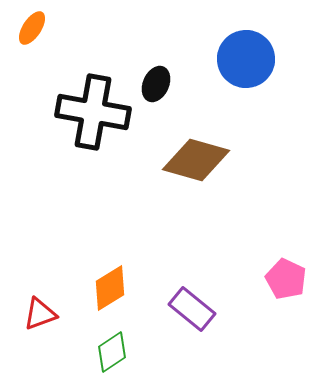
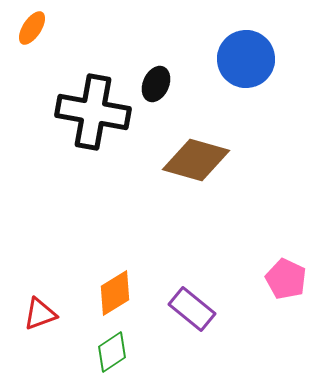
orange diamond: moved 5 px right, 5 px down
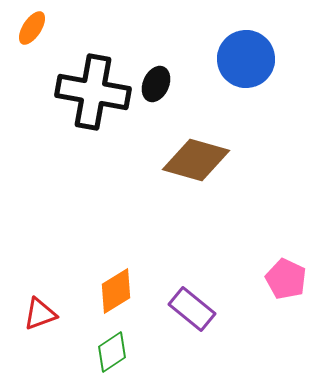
black cross: moved 20 px up
orange diamond: moved 1 px right, 2 px up
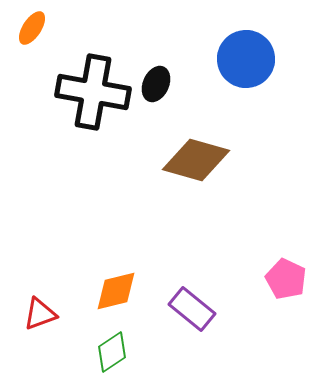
orange diamond: rotated 18 degrees clockwise
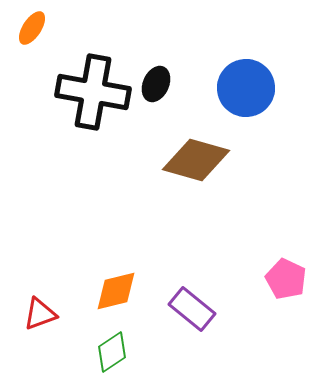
blue circle: moved 29 px down
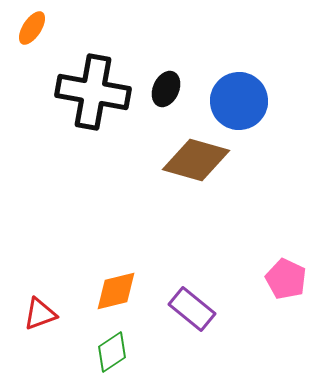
black ellipse: moved 10 px right, 5 px down
blue circle: moved 7 px left, 13 px down
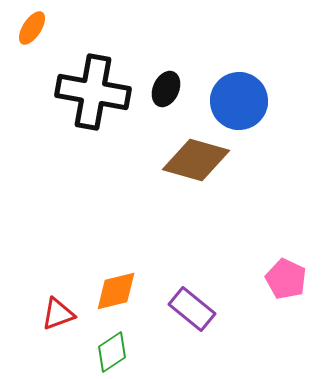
red triangle: moved 18 px right
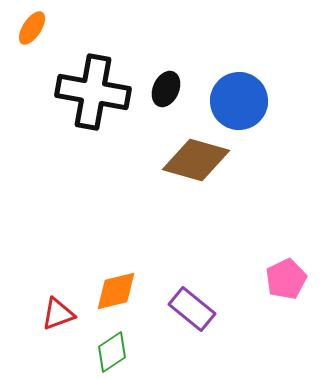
pink pentagon: rotated 21 degrees clockwise
